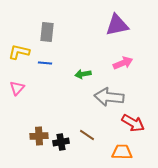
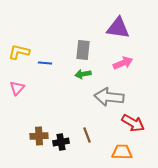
purple triangle: moved 1 px right, 3 px down; rotated 20 degrees clockwise
gray rectangle: moved 36 px right, 18 px down
brown line: rotated 35 degrees clockwise
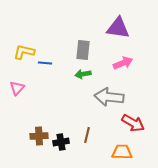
yellow L-shape: moved 5 px right
brown line: rotated 35 degrees clockwise
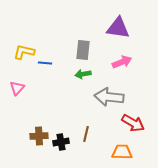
pink arrow: moved 1 px left, 1 px up
brown line: moved 1 px left, 1 px up
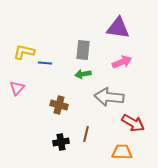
brown cross: moved 20 px right, 31 px up; rotated 18 degrees clockwise
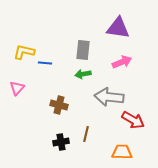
red arrow: moved 3 px up
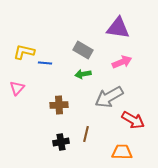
gray rectangle: rotated 66 degrees counterclockwise
gray arrow: rotated 36 degrees counterclockwise
brown cross: rotated 18 degrees counterclockwise
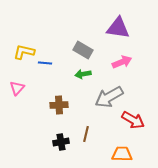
orange trapezoid: moved 2 px down
